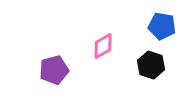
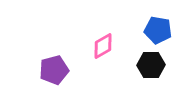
blue pentagon: moved 4 px left, 4 px down
black hexagon: rotated 20 degrees counterclockwise
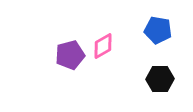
black hexagon: moved 9 px right, 14 px down
purple pentagon: moved 16 px right, 15 px up
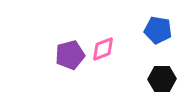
pink diamond: moved 3 px down; rotated 8 degrees clockwise
black hexagon: moved 2 px right
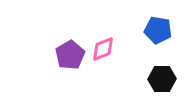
purple pentagon: rotated 16 degrees counterclockwise
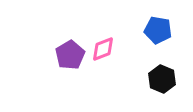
black hexagon: rotated 24 degrees clockwise
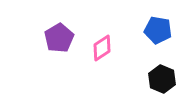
pink diamond: moved 1 px left, 1 px up; rotated 12 degrees counterclockwise
purple pentagon: moved 11 px left, 17 px up
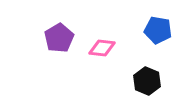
pink diamond: rotated 40 degrees clockwise
black hexagon: moved 15 px left, 2 px down
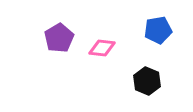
blue pentagon: rotated 20 degrees counterclockwise
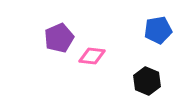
purple pentagon: rotated 8 degrees clockwise
pink diamond: moved 10 px left, 8 px down
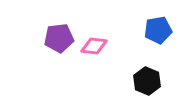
purple pentagon: rotated 16 degrees clockwise
pink diamond: moved 2 px right, 10 px up
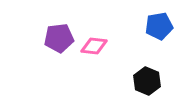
blue pentagon: moved 1 px right, 4 px up
